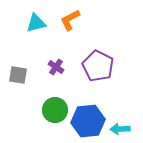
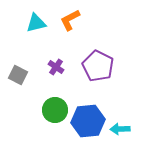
gray square: rotated 18 degrees clockwise
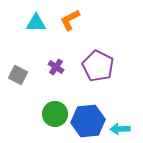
cyan triangle: rotated 15 degrees clockwise
green circle: moved 4 px down
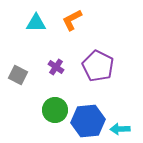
orange L-shape: moved 2 px right
green circle: moved 4 px up
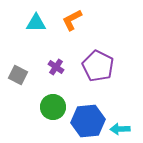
green circle: moved 2 px left, 3 px up
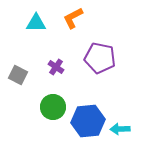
orange L-shape: moved 1 px right, 2 px up
purple pentagon: moved 2 px right, 8 px up; rotated 16 degrees counterclockwise
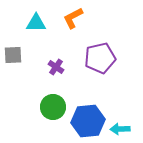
purple pentagon: rotated 24 degrees counterclockwise
gray square: moved 5 px left, 20 px up; rotated 30 degrees counterclockwise
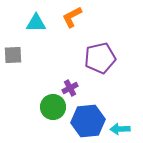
orange L-shape: moved 1 px left, 1 px up
purple cross: moved 14 px right, 21 px down; rotated 28 degrees clockwise
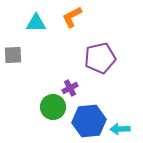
blue hexagon: moved 1 px right
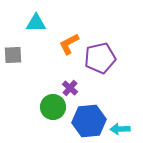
orange L-shape: moved 3 px left, 27 px down
purple cross: rotated 21 degrees counterclockwise
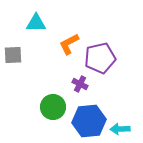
purple cross: moved 10 px right, 4 px up; rotated 14 degrees counterclockwise
